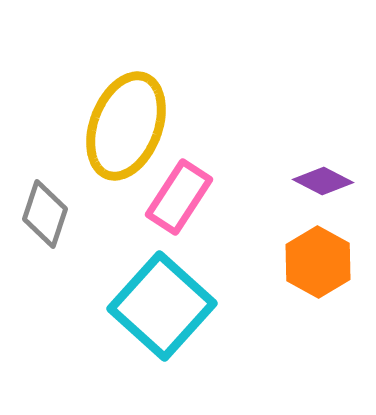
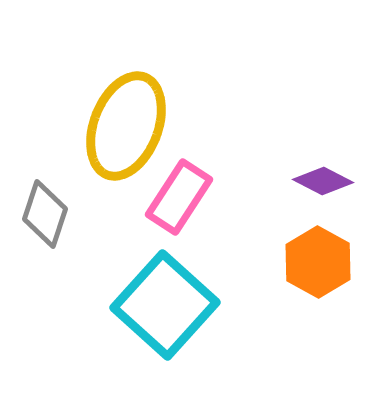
cyan square: moved 3 px right, 1 px up
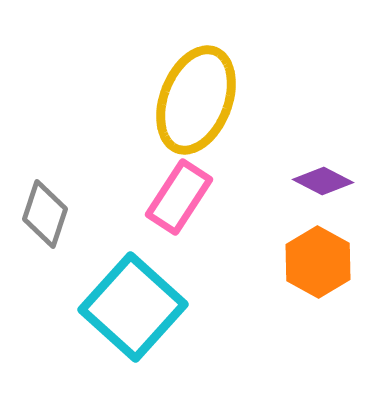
yellow ellipse: moved 70 px right, 26 px up
cyan square: moved 32 px left, 2 px down
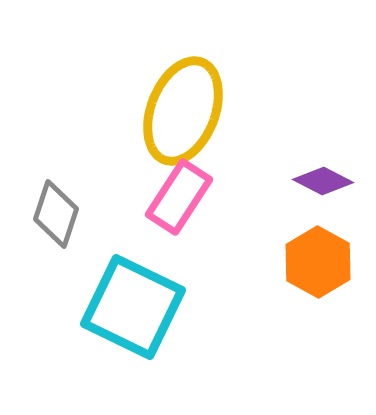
yellow ellipse: moved 13 px left, 11 px down
gray diamond: moved 11 px right
cyan square: rotated 16 degrees counterclockwise
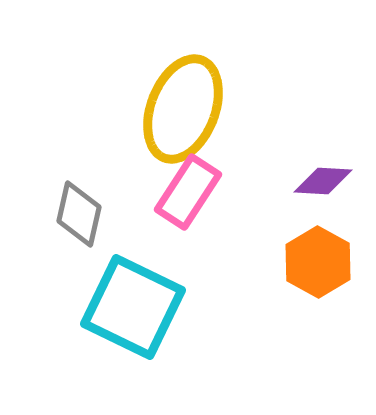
yellow ellipse: moved 2 px up
purple diamond: rotated 24 degrees counterclockwise
pink rectangle: moved 9 px right, 5 px up
gray diamond: moved 23 px right; rotated 6 degrees counterclockwise
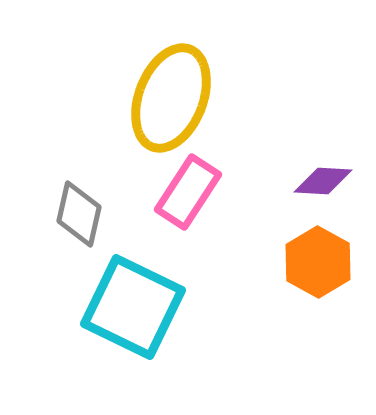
yellow ellipse: moved 12 px left, 11 px up
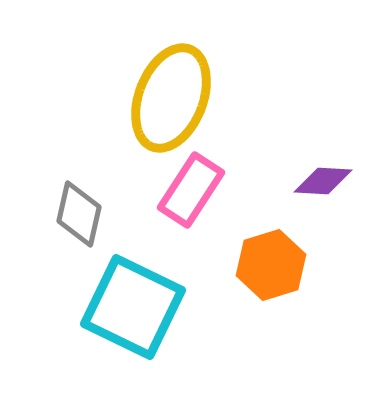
pink rectangle: moved 3 px right, 2 px up
orange hexagon: moved 47 px left, 3 px down; rotated 14 degrees clockwise
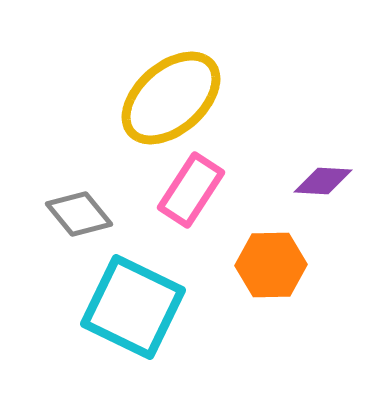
yellow ellipse: rotated 28 degrees clockwise
gray diamond: rotated 52 degrees counterclockwise
orange hexagon: rotated 16 degrees clockwise
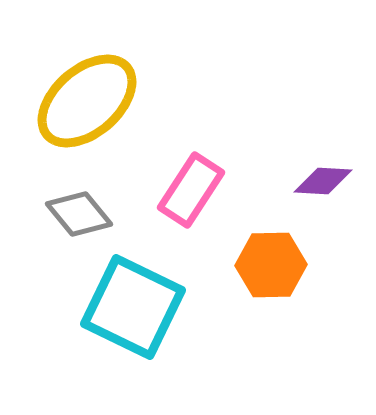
yellow ellipse: moved 84 px left, 3 px down
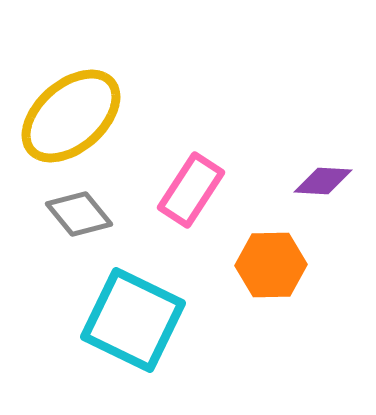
yellow ellipse: moved 16 px left, 15 px down
cyan square: moved 13 px down
